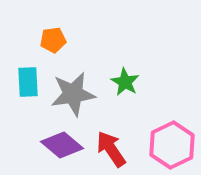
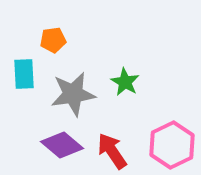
cyan rectangle: moved 4 px left, 8 px up
red arrow: moved 1 px right, 2 px down
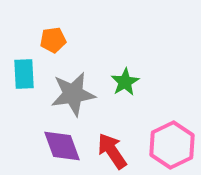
green star: rotated 12 degrees clockwise
purple diamond: moved 1 px down; rotated 30 degrees clockwise
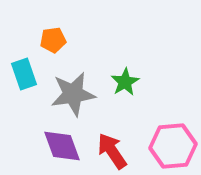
cyan rectangle: rotated 16 degrees counterclockwise
pink hexagon: moved 1 px right, 1 px down; rotated 21 degrees clockwise
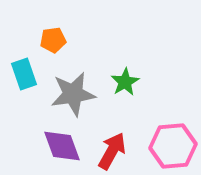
red arrow: rotated 63 degrees clockwise
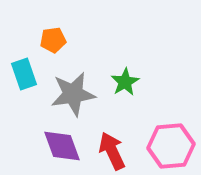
pink hexagon: moved 2 px left
red arrow: rotated 54 degrees counterclockwise
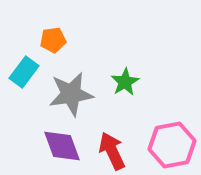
cyan rectangle: moved 2 px up; rotated 56 degrees clockwise
gray star: moved 2 px left
pink hexagon: moved 1 px right, 1 px up; rotated 6 degrees counterclockwise
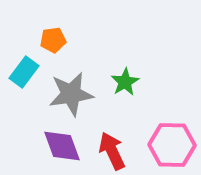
pink hexagon: rotated 12 degrees clockwise
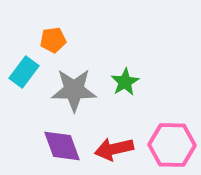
gray star: moved 3 px right, 4 px up; rotated 9 degrees clockwise
red arrow: moved 2 px right, 2 px up; rotated 78 degrees counterclockwise
